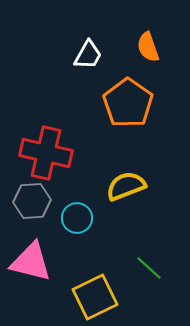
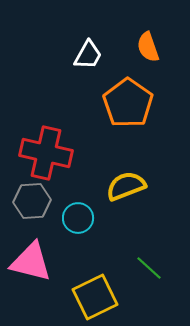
cyan circle: moved 1 px right
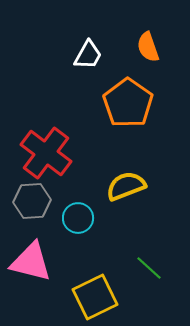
red cross: rotated 24 degrees clockwise
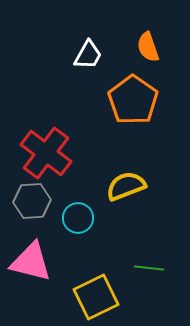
orange pentagon: moved 5 px right, 3 px up
green line: rotated 36 degrees counterclockwise
yellow square: moved 1 px right
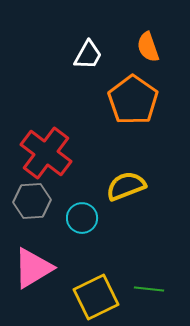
cyan circle: moved 4 px right
pink triangle: moved 2 px right, 6 px down; rotated 45 degrees counterclockwise
green line: moved 21 px down
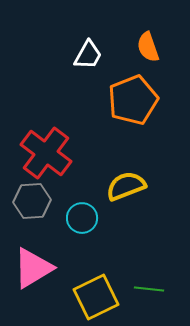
orange pentagon: rotated 15 degrees clockwise
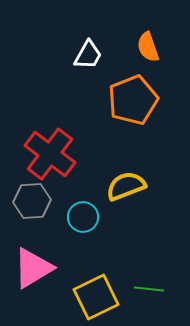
red cross: moved 4 px right, 1 px down
cyan circle: moved 1 px right, 1 px up
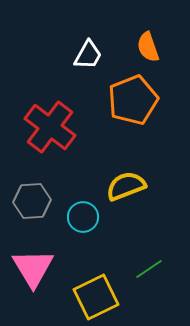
red cross: moved 27 px up
pink triangle: rotated 30 degrees counterclockwise
green line: moved 20 px up; rotated 40 degrees counterclockwise
